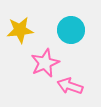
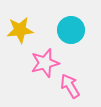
pink star: rotated 8 degrees clockwise
pink arrow: rotated 40 degrees clockwise
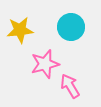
cyan circle: moved 3 px up
pink star: moved 1 px down
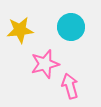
pink arrow: rotated 15 degrees clockwise
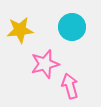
cyan circle: moved 1 px right
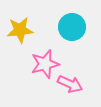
pink arrow: moved 2 px up; rotated 130 degrees clockwise
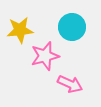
pink star: moved 8 px up
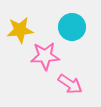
pink star: rotated 12 degrees clockwise
pink arrow: rotated 10 degrees clockwise
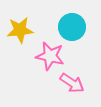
pink star: moved 5 px right; rotated 16 degrees clockwise
pink arrow: moved 2 px right, 1 px up
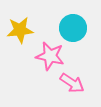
cyan circle: moved 1 px right, 1 px down
